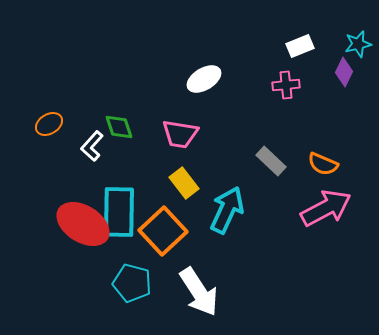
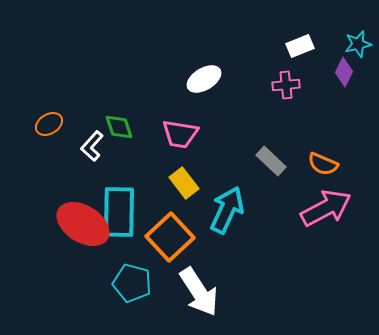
orange square: moved 7 px right, 6 px down
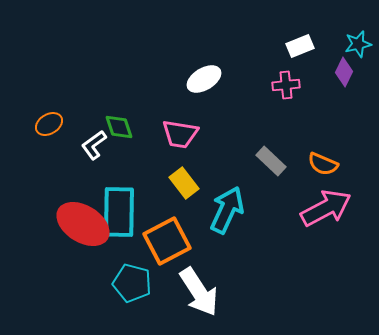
white L-shape: moved 2 px right, 1 px up; rotated 12 degrees clockwise
orange square: moved 3 px left, 4 px down; rotated 15 degrees clockwise
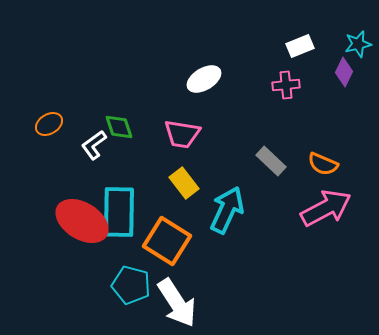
pink trapezoid: moved 2 px right
red ellipse: moved 1 px left, 3 px up
orange square: rotated 30 degrees counterclockwise
cyan pentagon: moved 1 px left, 2 px down
white arrow: moved 22 px left, 11 px down
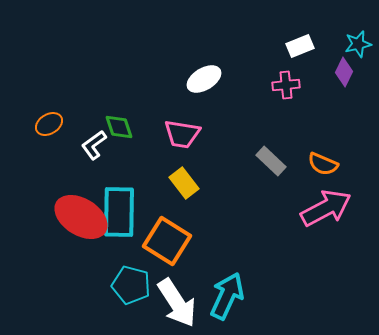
cyan arrow: moved 86 px down
red ellipse: moved 1 px left, 4 px up
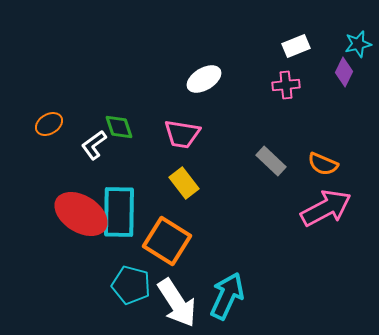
white rectangle: moved 4 px left
red ellipse: moved 3 px up
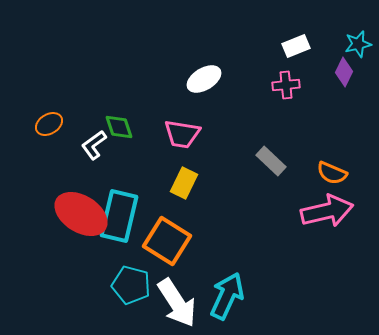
orange semicircle: moved 9 px right, 9 px down
yellow rectangle: rotated 64 degrees clockwise
pink arrow: moved 1 px right, 3 px down; rotated 15 degrees clockwise
cyan rectangle: moved 4 px down; rotated 12 degrees clockwise
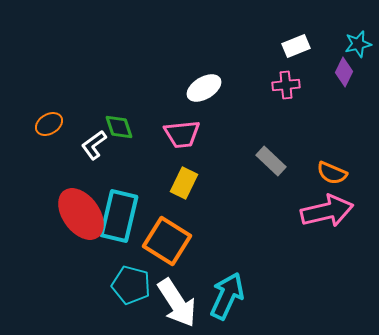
white ellipse: moved 9 px down
pink trapezoid: rotated 15 degrees counterclockwise
red ellipse: rotated 22 degrees clockwise
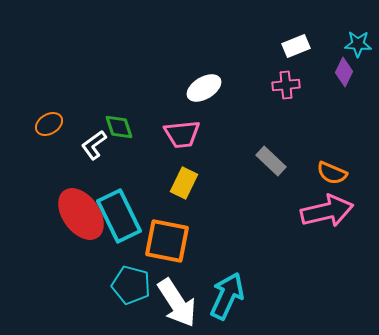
cyan star: rotated 16 degrees clockwise
cyan rectangle: rotated 39 degrees counterclockwise
orange square: rotated 21 degrees counterclockwise
